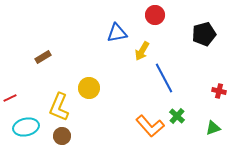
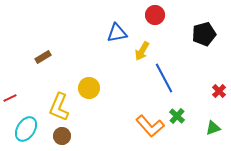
red cross: rotated 32 degrees clockwise
cyan ellipse: moved 2 px down; rotated 45 degrees counterclockwise
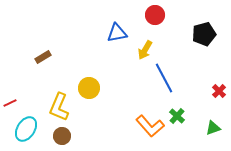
yellow arrow: moved 3 px right, 1 px up
red line: moved 5 px down
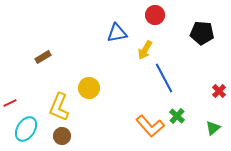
black pentagon: moved 2 px left, 1 px up; rotated 20 degrees clockwise
green triangle: rotated 21 degrees counterclockwise
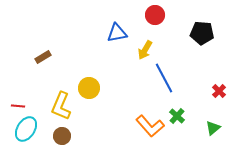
red line: moved 8 px right, 3 px down; rotated 32 degrees clockwise
yellow L-shape: moved 2 px right, 1 px up
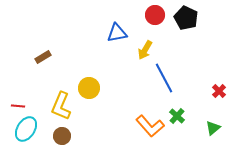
black pentagon: moved 16 px left, 15 px up; rotated 20 degrees clockwise
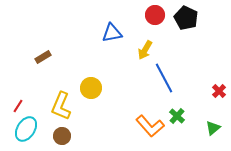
blue triangle: moved 5 px left
yellow circle: moved 2 px right
red line: rotated 64 degrees counterclockwise
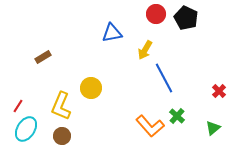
red circle: moved 1 px right, 1 px up
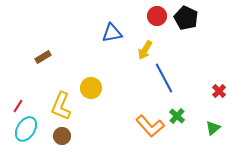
red circle: moved 1 px right, 2 px down
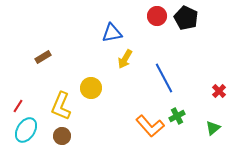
yellow arrow: moved 20 px left, 9 px down
green cross: rotated 21 degrees clockwise
cyan ellipse: moved 1 px down
